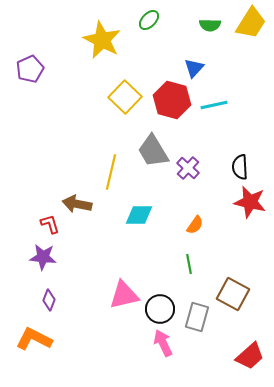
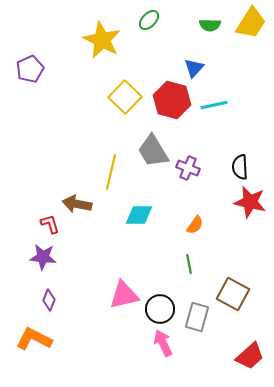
purple cross: rotated 20 degrees counterclockwise
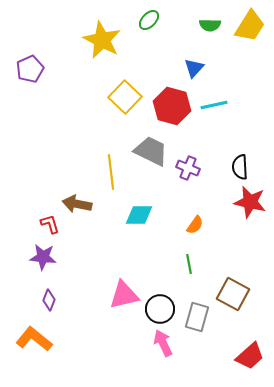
yellow trapezoid: moved 1 px left, 3 px down
red hexagon: moved 6 px down
gray trapezoid: moved 2 px left; rotated 147 degrees clockwise
yellow line: rotated 20 degrees counterclockwise
orange L-shape: rotated 12 degrees clockwise
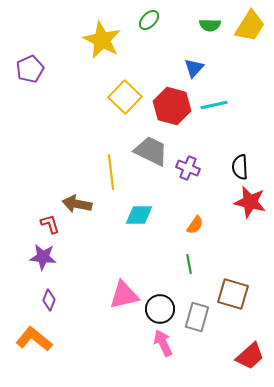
brown square: rotated 12 degrees counterclockwise
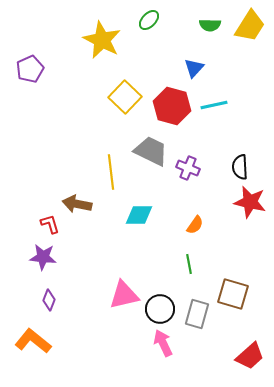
gray rectangle: moved 3 px up
orange L-shape: moved 1 px left, 2 px down
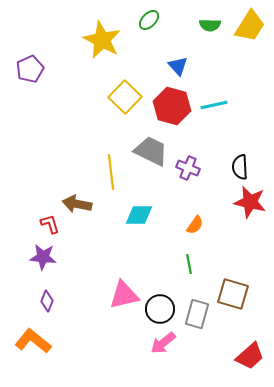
blue triangle: moved 16 px left, 2 px up; rotated 25 degrees counterclockwise
purple diamond: moved 2 px left, 1 px down
pink arrow: rotated 104 degrees counterclockwise
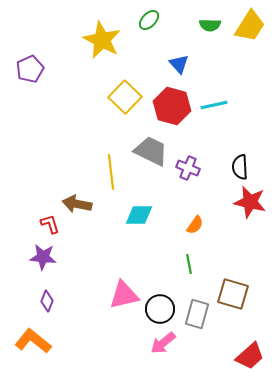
blue triangle: moved 1 px right, 2 px up
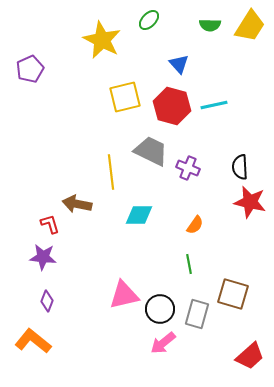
yellow square: rotated 32 degrees clockwise
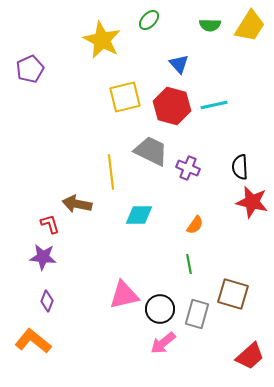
red star: moved 2 px right
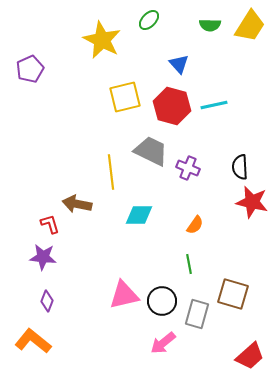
black circle: moved 2 px right, 8 px up
